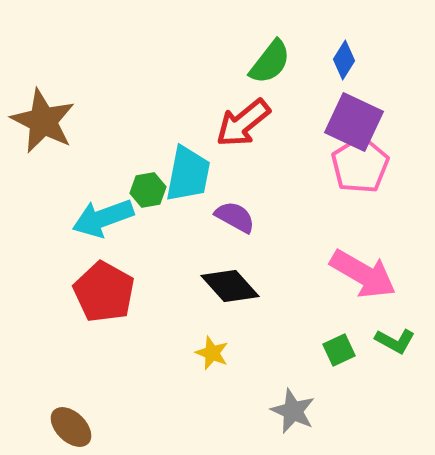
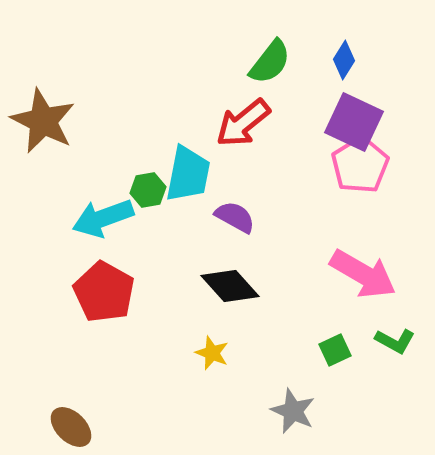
green square: moved 4 px left
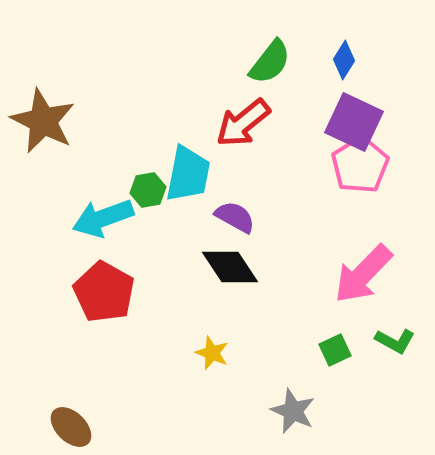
pink arrow: rotated 104 degrees clockwise
black diamond: moved 19 px up; rotated 8 degrees clockwise
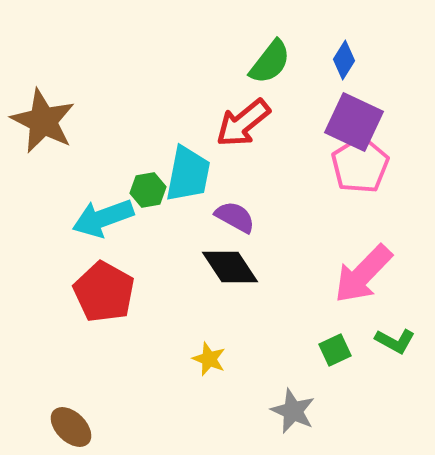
yellow star: moved 3 px left, 6 px down
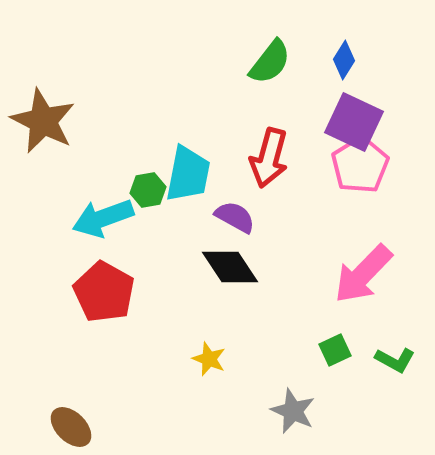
red arrow: moved 26 px right, 35 px down; rotated 36 degrees counterclockwise
green L-shape: moved 19 px down
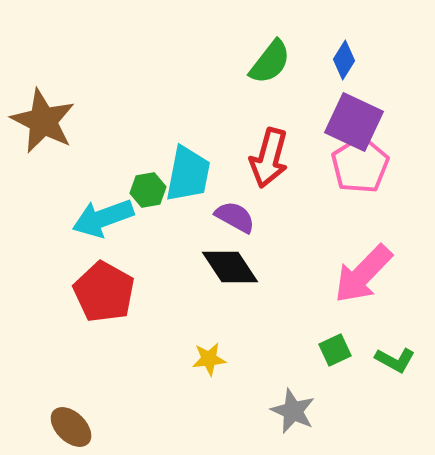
yellow star: rotated 28 degrees counterclockwise
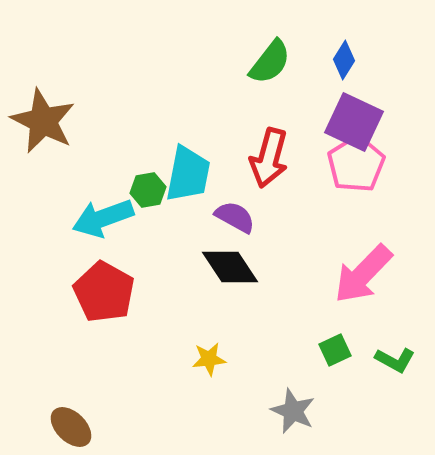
pink pentagon: moved 4 px left, 1 px up
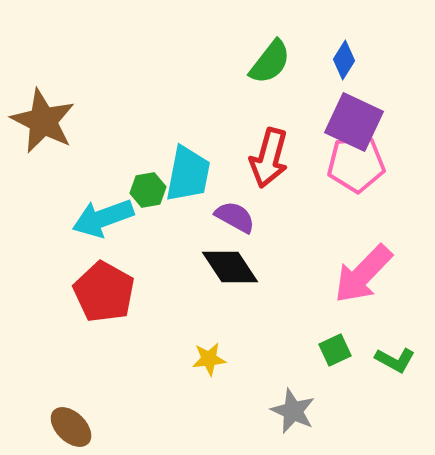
pink pentagon: rotated 28 degrees clockwise
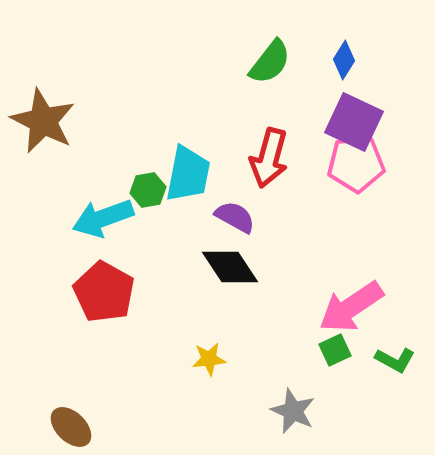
pink arrow: moved 12 px left, 33 px down; rotated 12 degrees clockwise
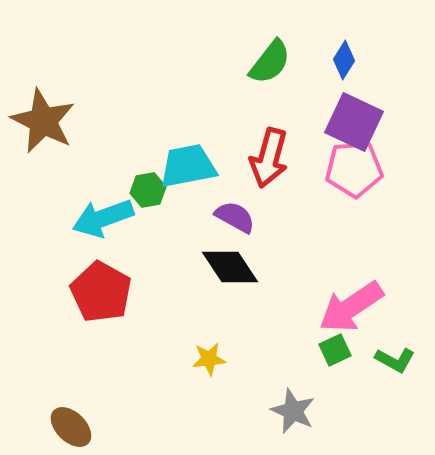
pink pentagon: moved 2 px left, 5 px down
cyan trapezoid: moved 8 px up; rotated 112 degrees counterclockwise
red pentagon: moved 3 px left
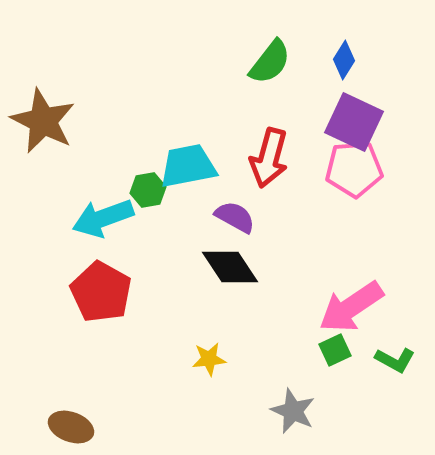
brown ellipse: rotated 24 degrees counterclockwise
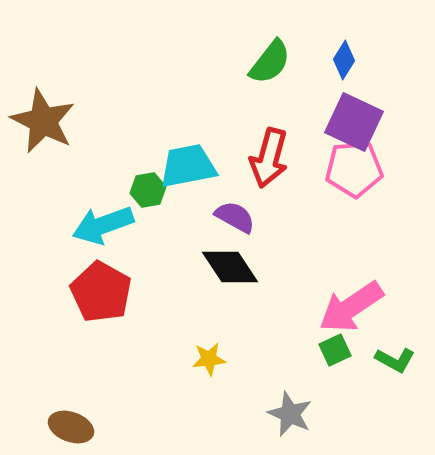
cyan arrow: moved 7 px down
gray star: moved 3 px left, 3 px down
